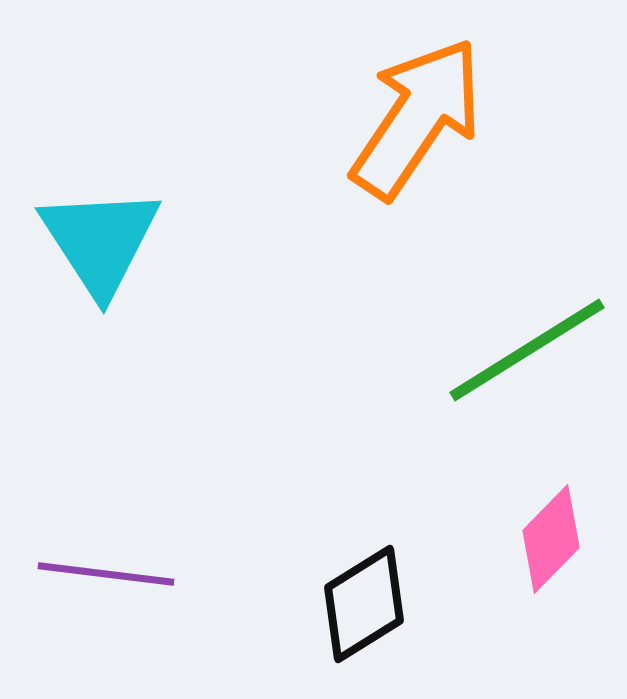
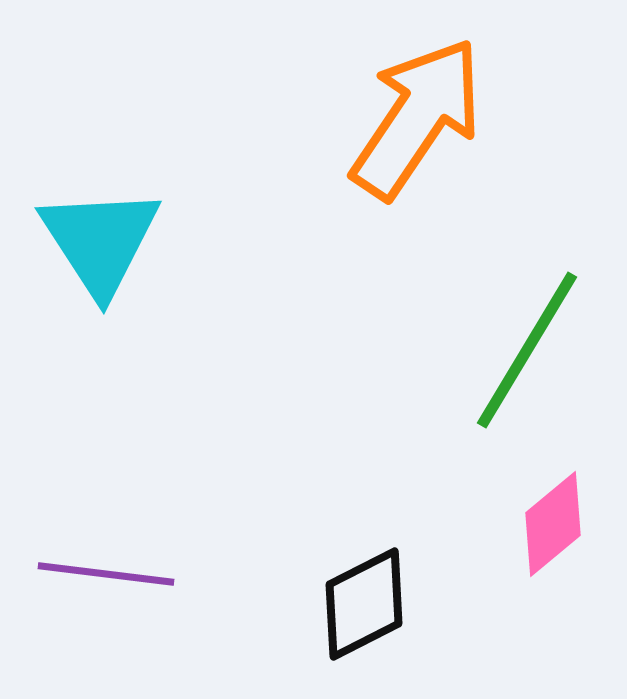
green line: rotated 27 degrees counterclockwise
pink diamond: moved 2 px right, 15 px up; rotated 6 degrees clockwise
black diamond: rotated 5 degrees clockwise
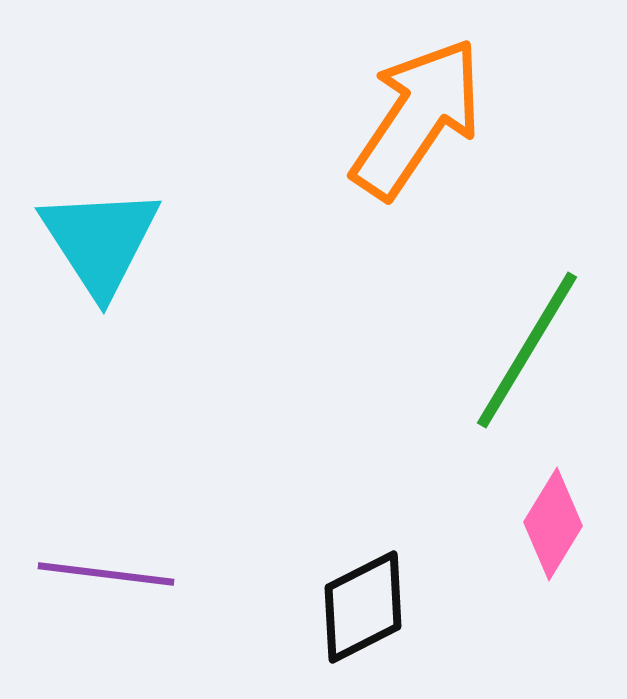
pink diamond: rotated 19 degrees counterclockwise
black diamond: moved 1 px left, 3 px down
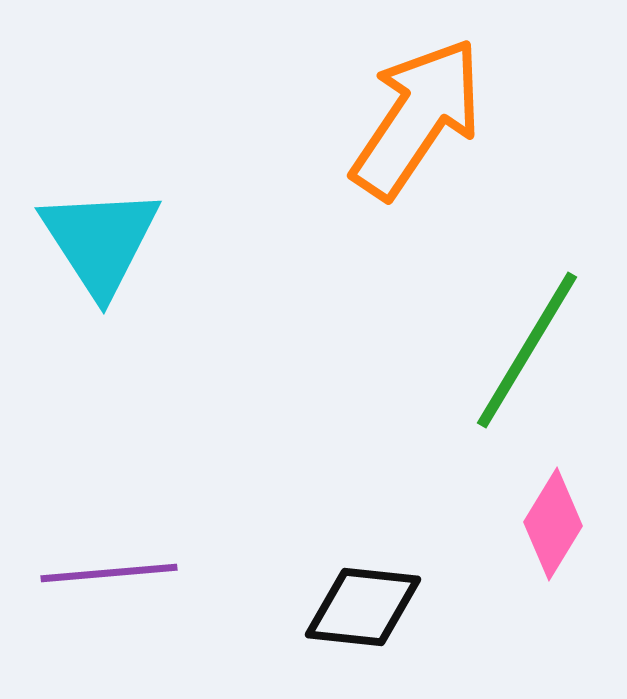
purple line: moved 3 px right, 1 px up; rotated 12 degrees counterclockwise
black diamond: rotated 33 degrees clockwise
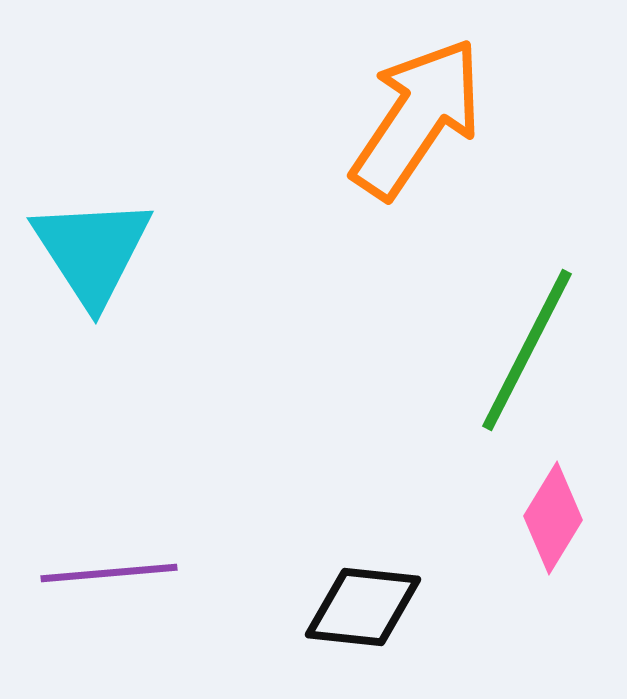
cyan triangle: moved 8 px left, 10 px down
green line: rotated 4 degrees counterclockwise
pink diamond: moved 6 px up
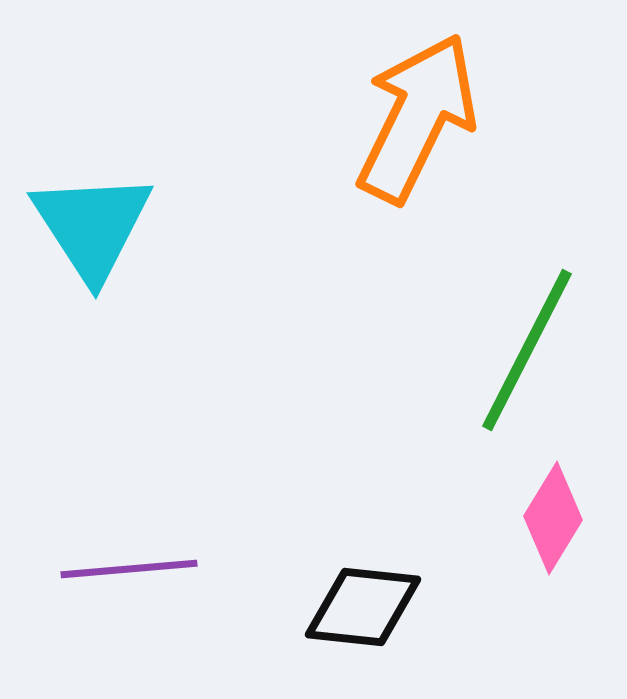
orange arrow: rotated 8 degrees counterclockwise
cyan triangle: moved 25 px up
purple line: moved 20 px right, 4 px up
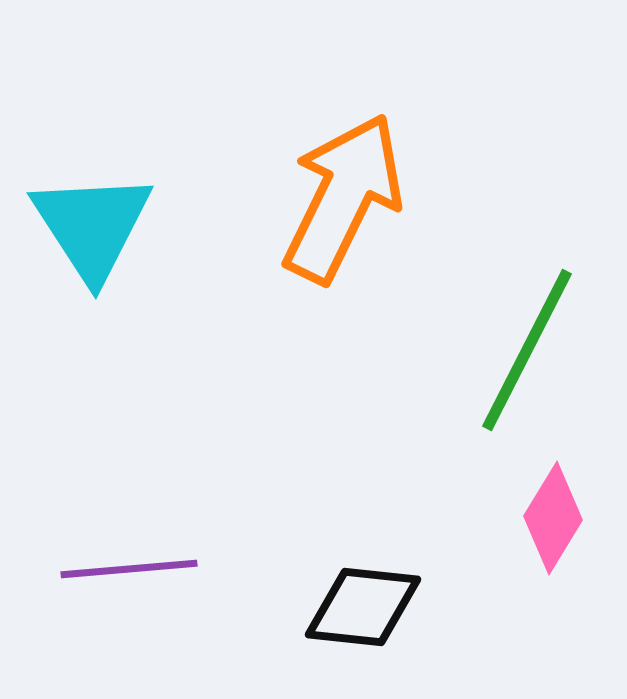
orange arrow: moved 74 px left, 80 px down
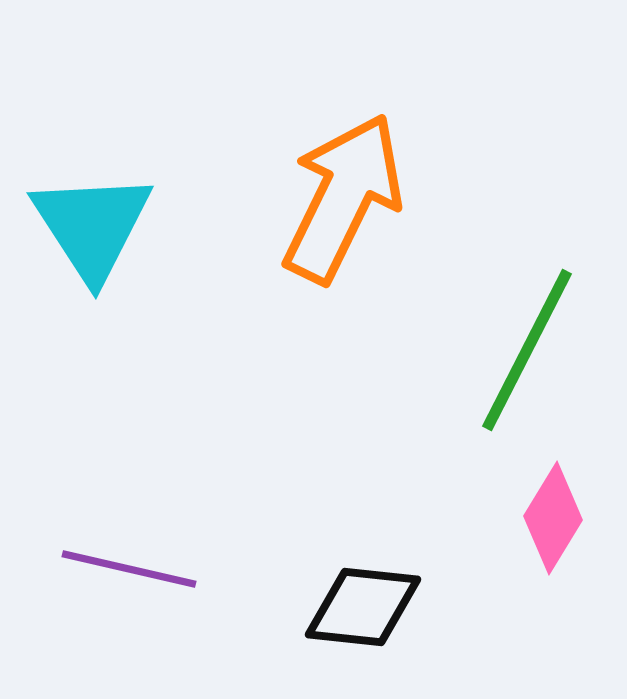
purple line: rotated 18 degrees clockwise
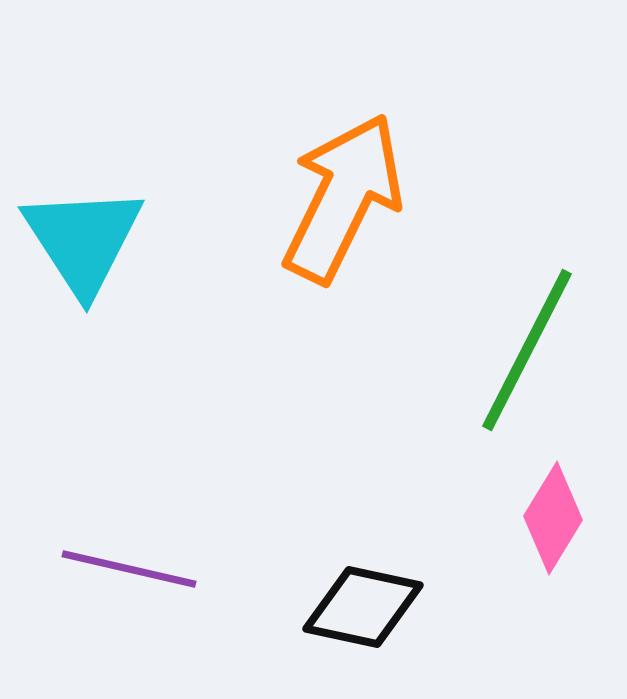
cyan triangle: moved 9 px left, 14 px down
black diamond: rotated 6 degrees clockwise
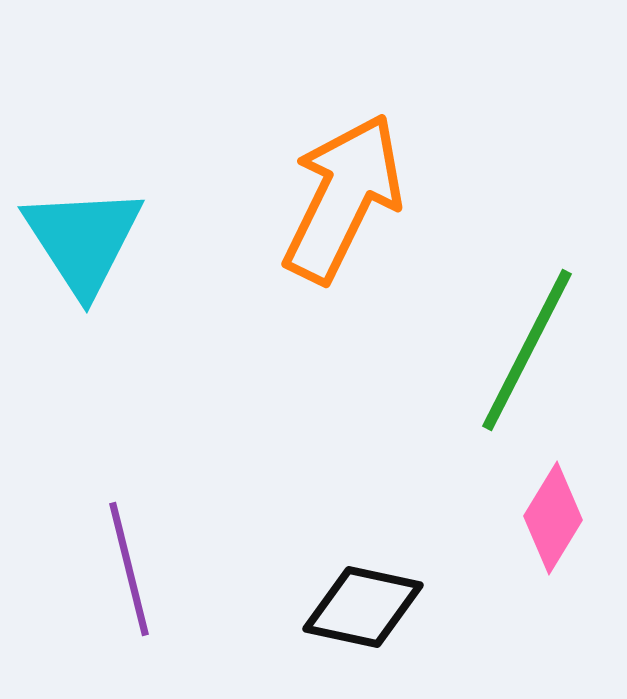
purple line: rotated 63 degrees clockwise
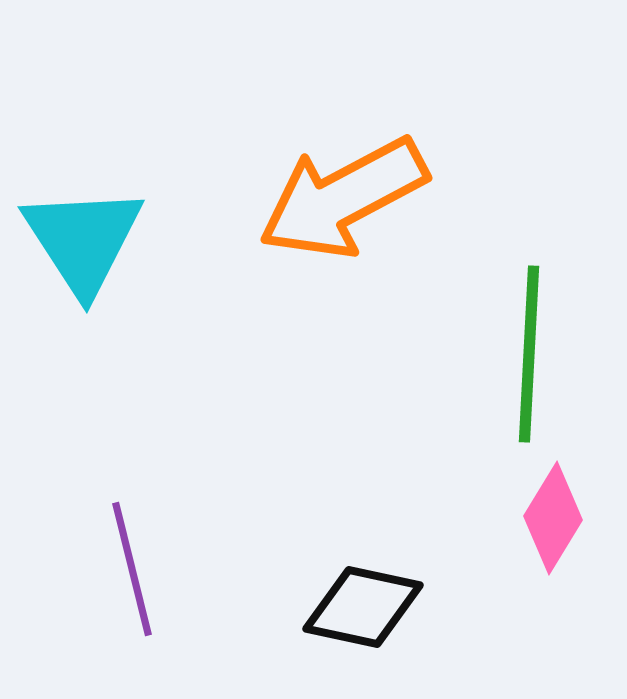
orange arrow: rotated 144 degrees counterclockwise
green line: moved 2 px right, 4 px down; rotated 24 degrees counterclockwise
purple line: moved 3 px right
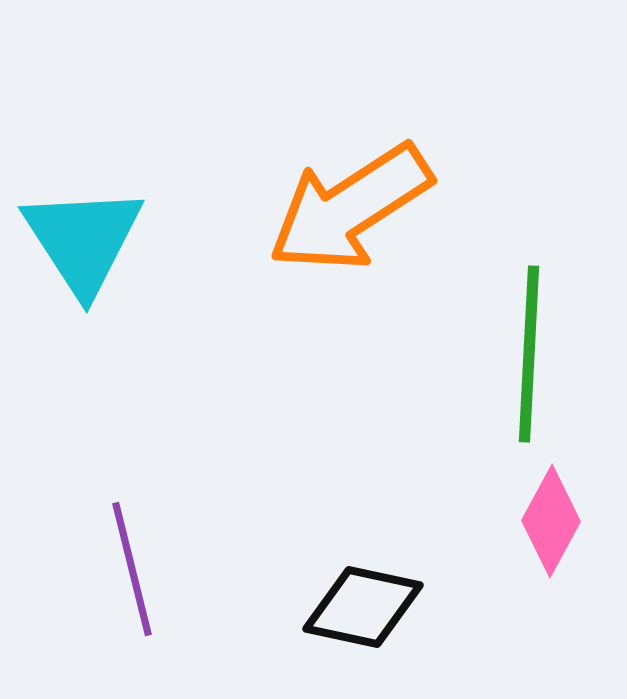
orange arrow: moved 7 px right, 10 px down; rotated 5 degrees counterclockwise
pink diamond: moved 2 px left, 3 px down; rotated 3 degrees counterclockwise
